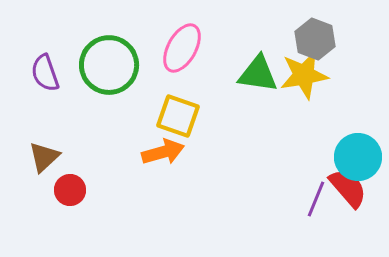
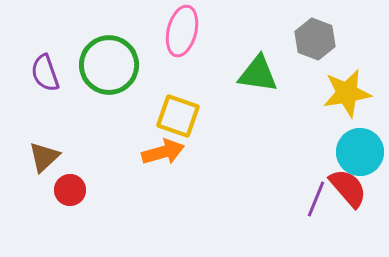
pink ellipse: moved 17 px up; rotated 15 degrees counterclockwise
yellow star: moved 43 px right, 18 px down
cyan circle: moved 2 px right, 5 px up
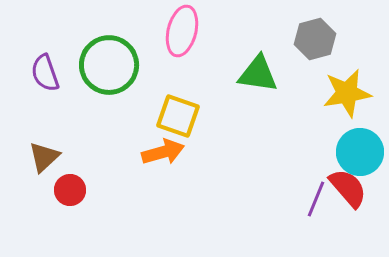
gray hexagon: rotated 24 degrees clockwise
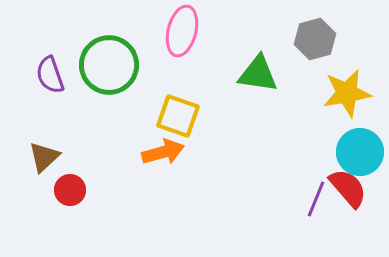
purple semicircle: moved 5 px right, 2 px down
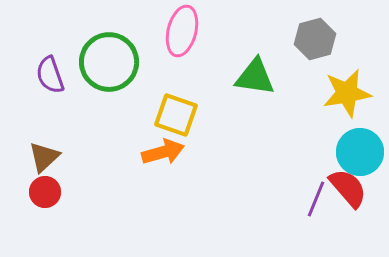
green circle: moved 3 px up
green triangle: moved 3 px left, 3 px down
yellow square: moved 2 px left, 1 px up
red circle: moved 25 px left, 2 px down
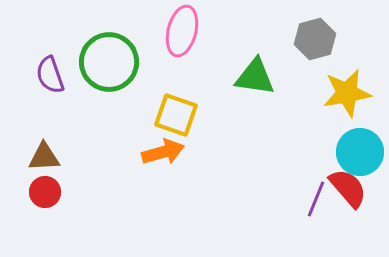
brown triangle: rotated 40 degrees clockwise
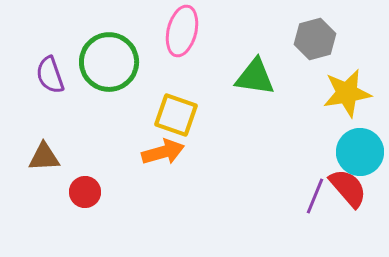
red circle: moved 40 px right
purple line: moved 1 px left, 3 px up
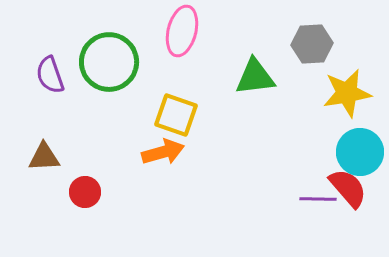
gray hexagon: moved 3 px left, 5 px down; rotated 12 degrees clockwise
green triangle: rotated 15 degrees counterclockwise
purple line: moved 3 px right, 3 px down; rotated 69 degrees clockwise
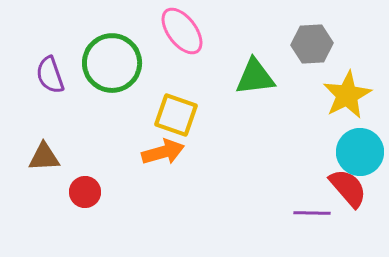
pink ellipse: rotated 51 degrees counterclockwise
green circle: moved 3 px right, 1 px down
yellow star: moved 2 px down; rotated 18 degrees counterclockwise
purple line: moved 6 px left, 14 px down
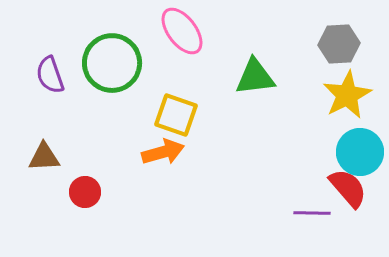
gray hexagon: moved 27 px right
